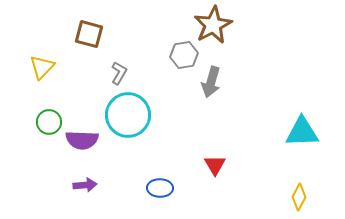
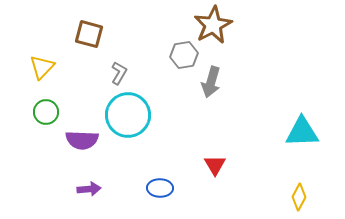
green circle: moved 3 px left, 10 px up
purple arrow: moved 4 px right, 4 px down
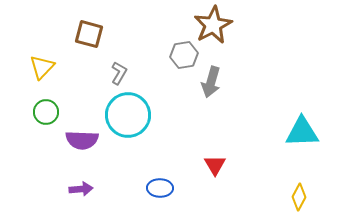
purple arrow: moved 8 px left
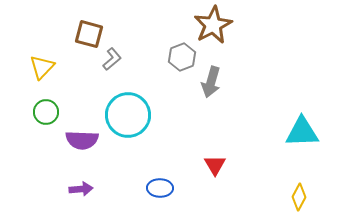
gray hexagon: moved 2 px left, 2 px down; rotated 12 degrees counterclockwise
gray L-shape: moved 7 px left, 14 px up; rotated 20 degrees clockwise
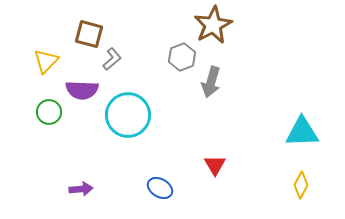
yellow triangle: moved 4 px right, 6 px up
green circle: moved 3 px right
purple semicircle: moved 50 px up
blue ellipse: rotated 30 degrees clockwise
yellow diamond: moved 2 px right, 12 px up
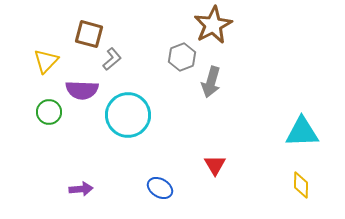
yellow diamond: rotated 28 degrees counterclockwise
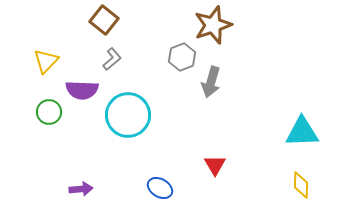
brown star: rotated 9 degrees clockwise
brown square: moved 15 px right, 14 px up; rotated 24 degrees clockwise
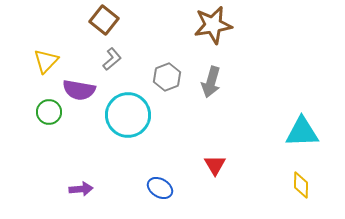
brown star: rotated 9 degrees clockwise
gray hexagon: moved 15 px left, 20 px down
purple semicircle: moved 3 px left; rotated 8 degrees clockwise
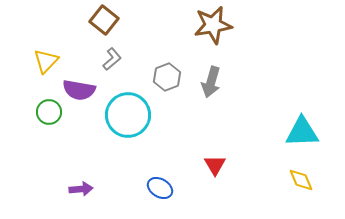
yellow diamond: moved 5 px up; rotated 24 degrees counterclockwise
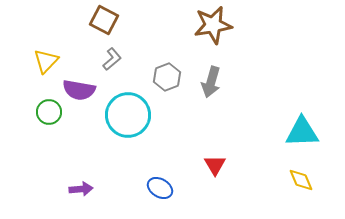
brown square: rotated 12 degrees counterclockwise
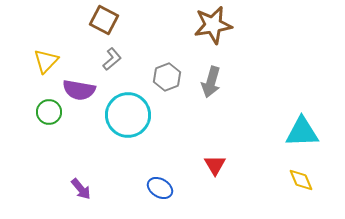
purple arrow: rotated 55 degrees clockwise
